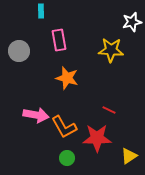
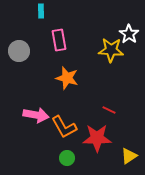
white star: moved 3 px left, 12 px down; rotated 24 degrees counterclockwise
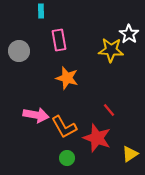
red line: rotated 24 degrees clockwise
red star: rotated 20 degrees clockwise
yellow triangle: moved 1 px right, 2 px up
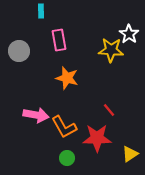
red star: rotated 20 degrees counterclockwise
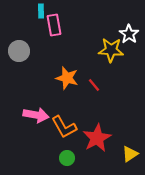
pink rectangle: moved 5 px left, 15 px up
red line: moved 15 px left, 25 px up
red star: rotated 28 degrees counterclockwise
